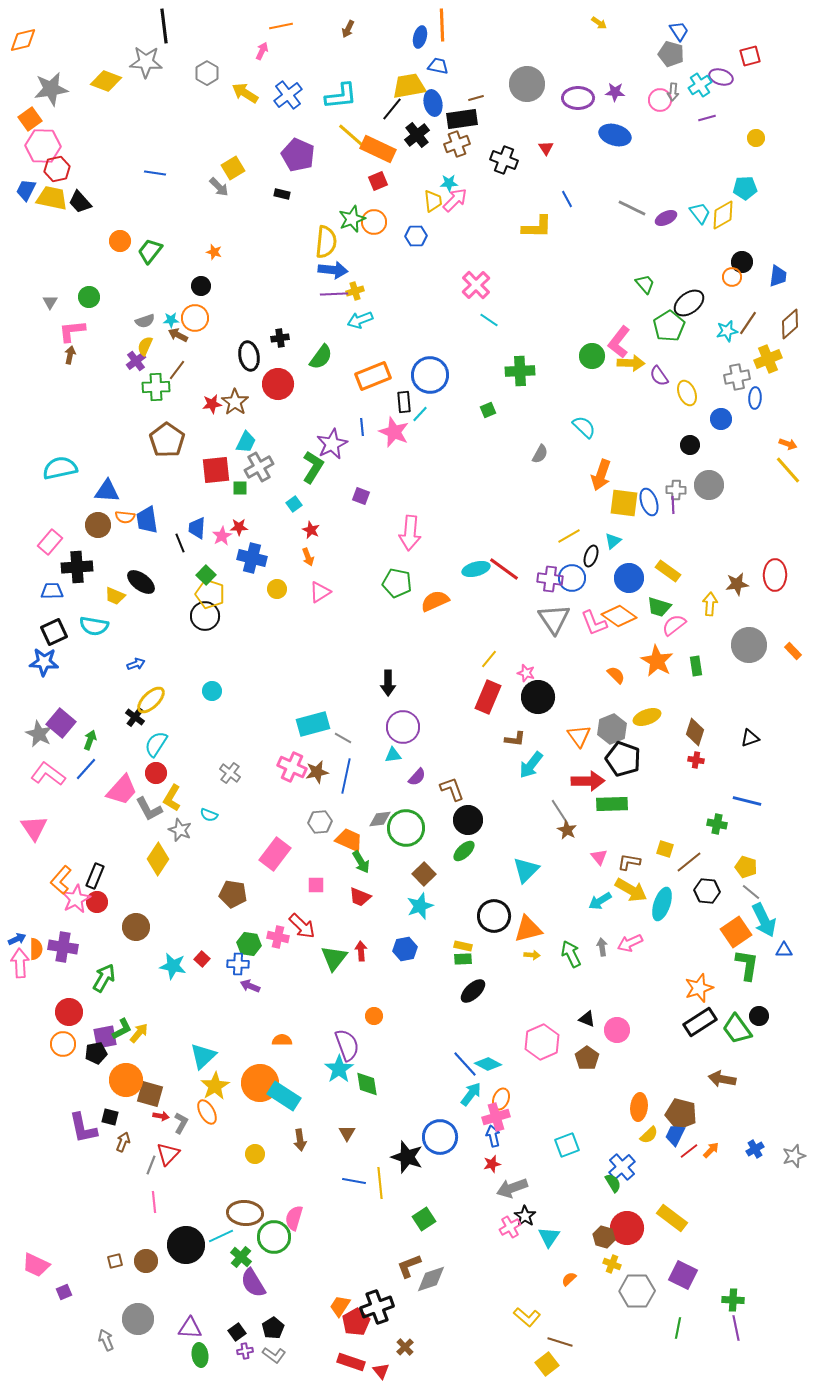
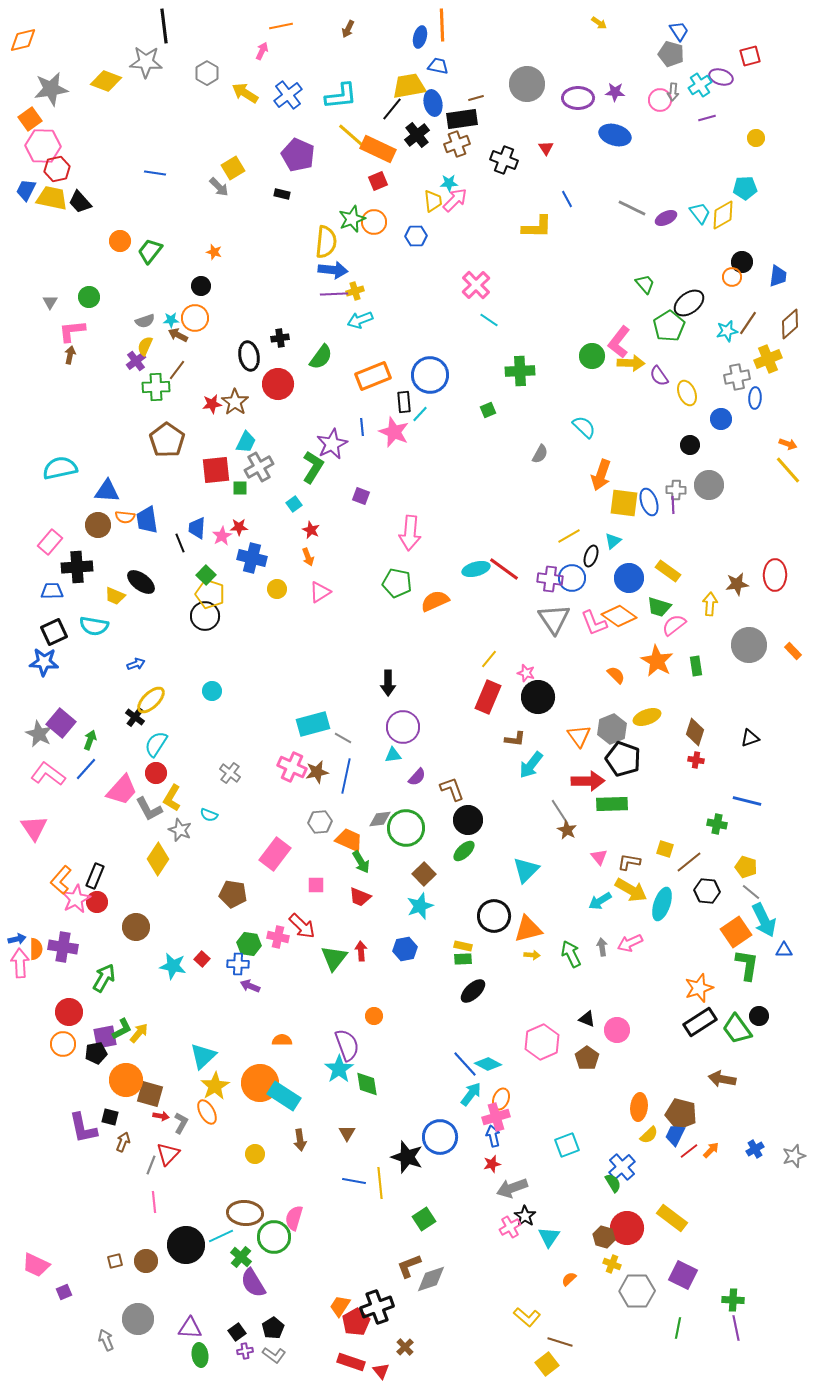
blue arrow at (17, 939): rotated 12 degrees clockwise
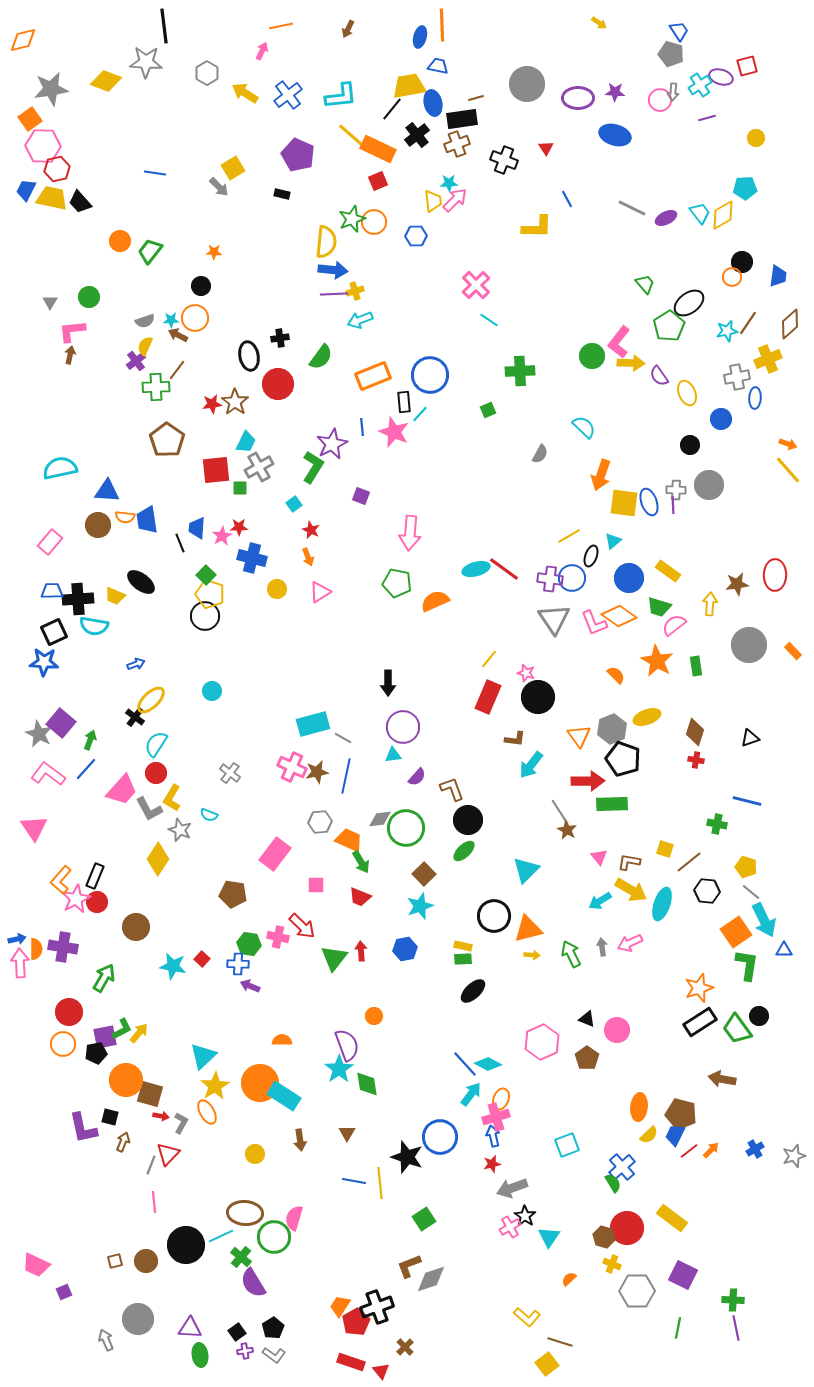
red square at (750, 56): moved 3 px left, 10 px down
orange star at (214, 252): rotated 14 degrees counterclockwise
black cross at (77, 567): moved 1 px right, 32 px down
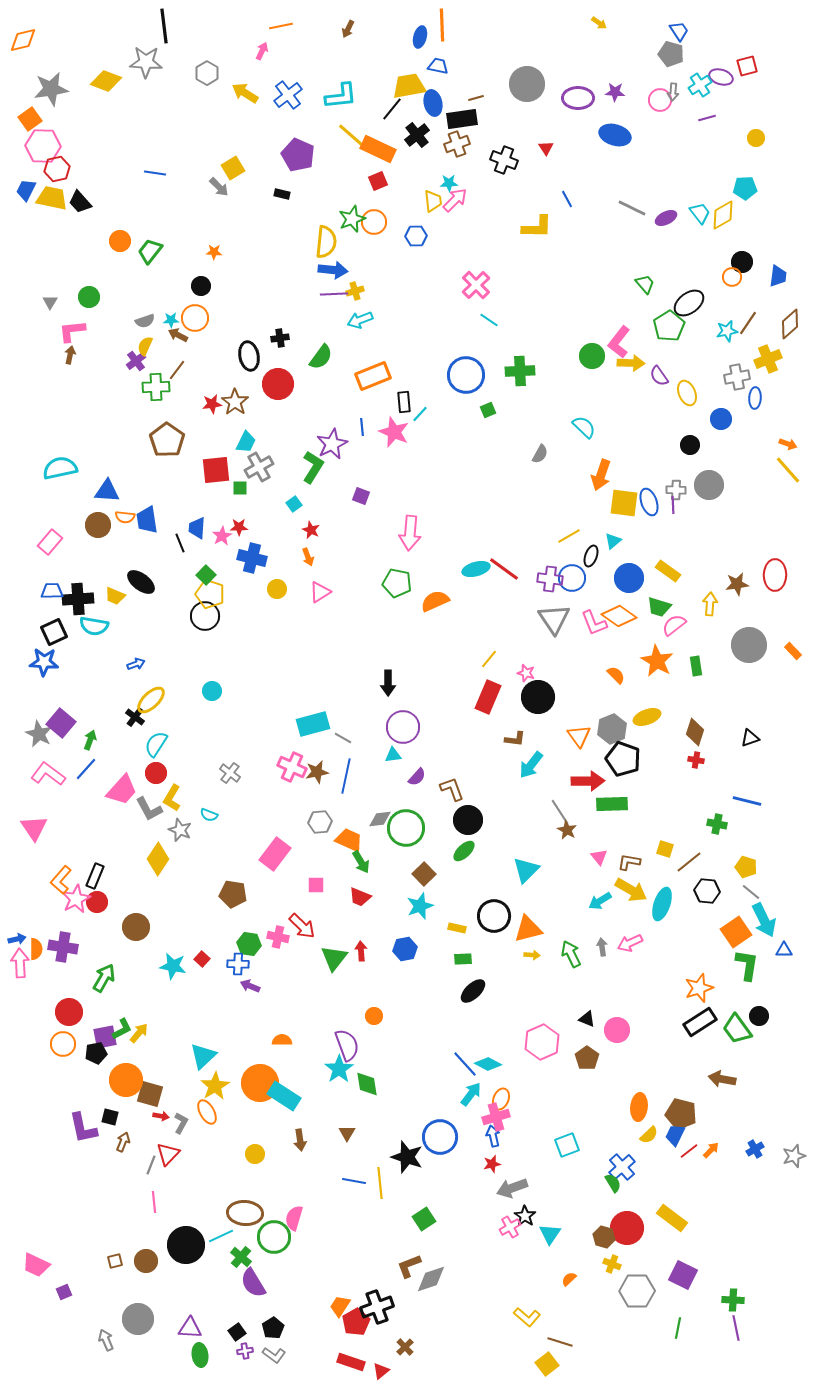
blue circle at (430, 375): moved 36 px right
yellow rectangle at (463, 946): moved 6 px left, 18 px up
cyan triangle at (549, 1237): moved 1 px right, 3 px up
red triangle at (381, 1371): rotated 30 degrees clockwise
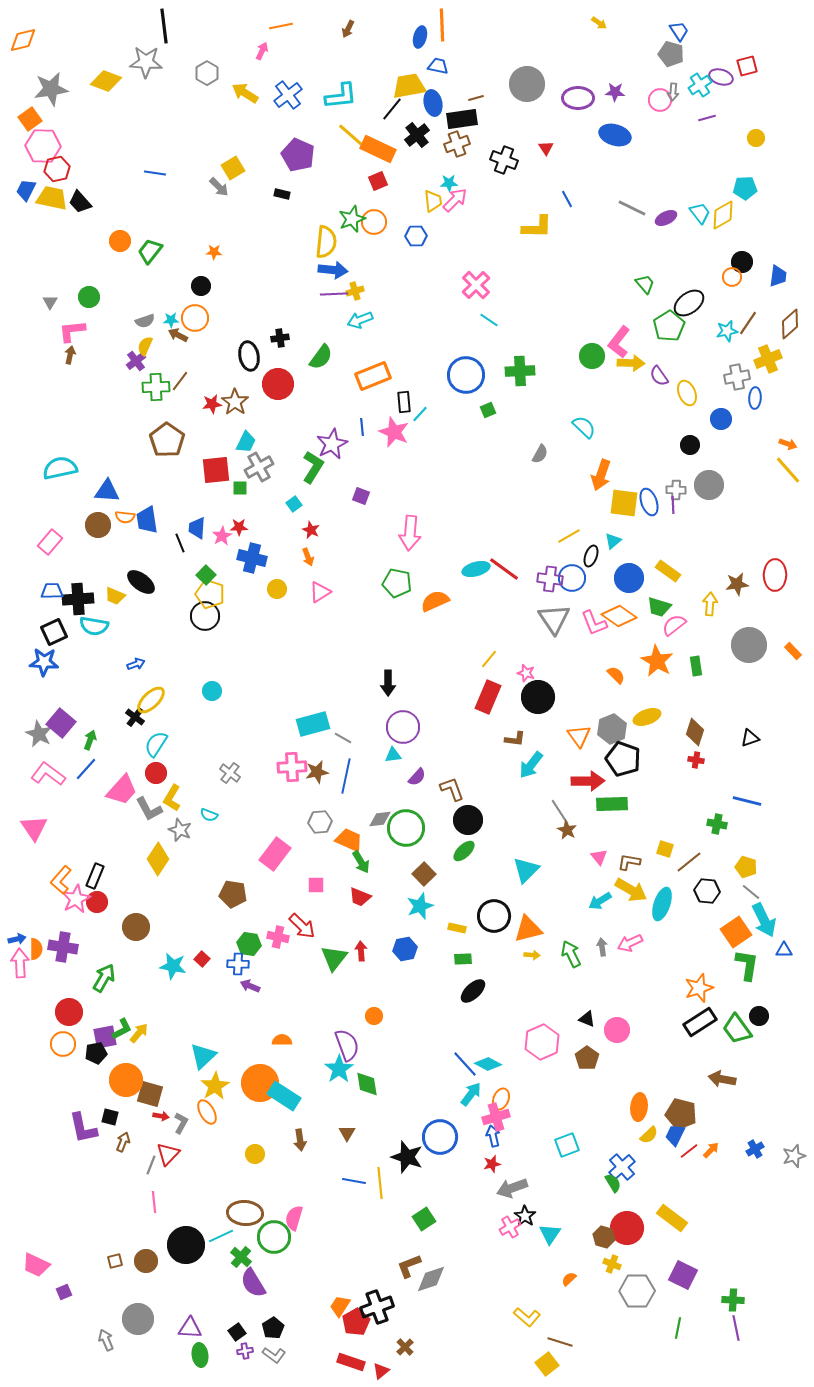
brown line at (177, 370): moved 3 px right, 11 px down
pink cross at (292, 767): rotated 28 degrees counterclockwise
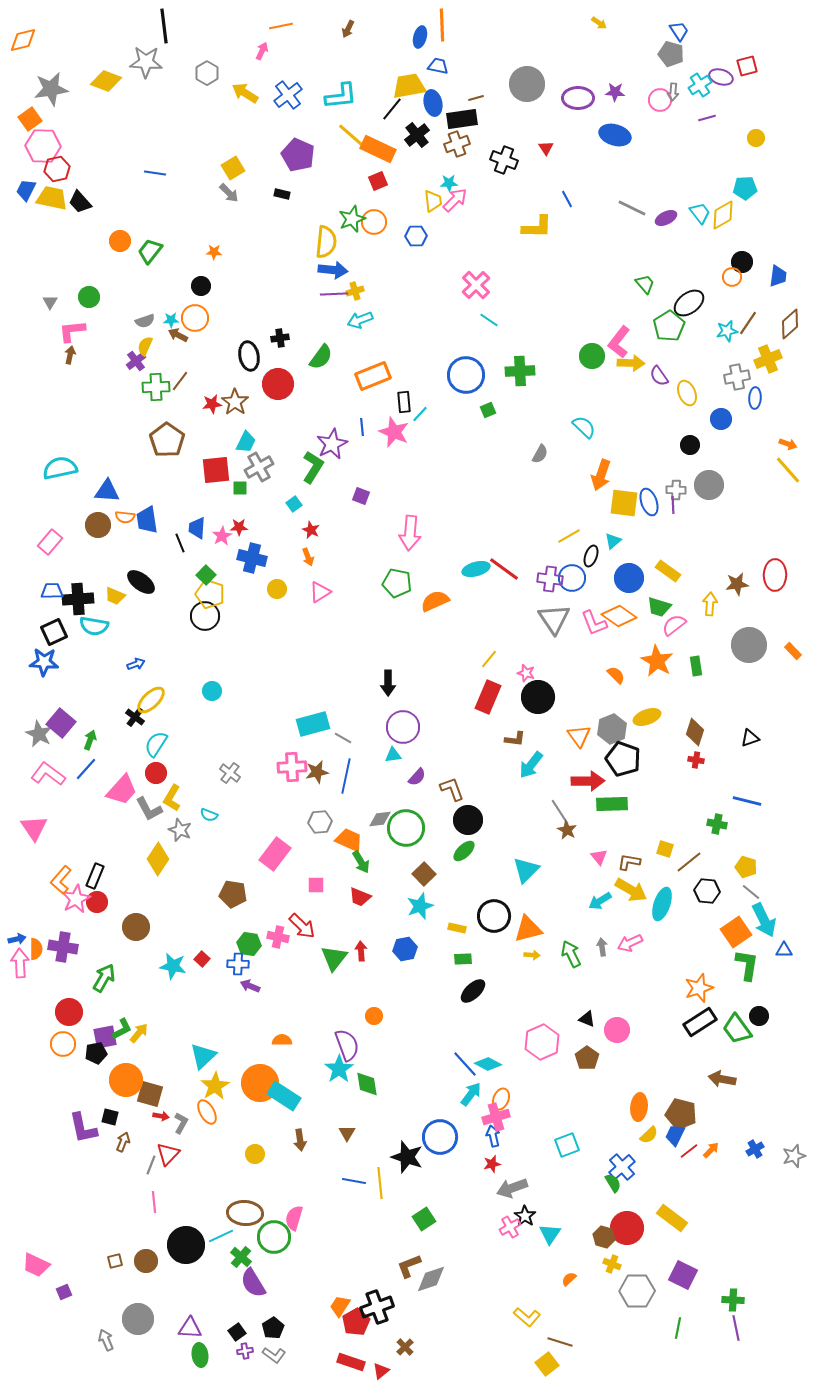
gray arrow at (219, 187): moved 10 px right, 6 px down
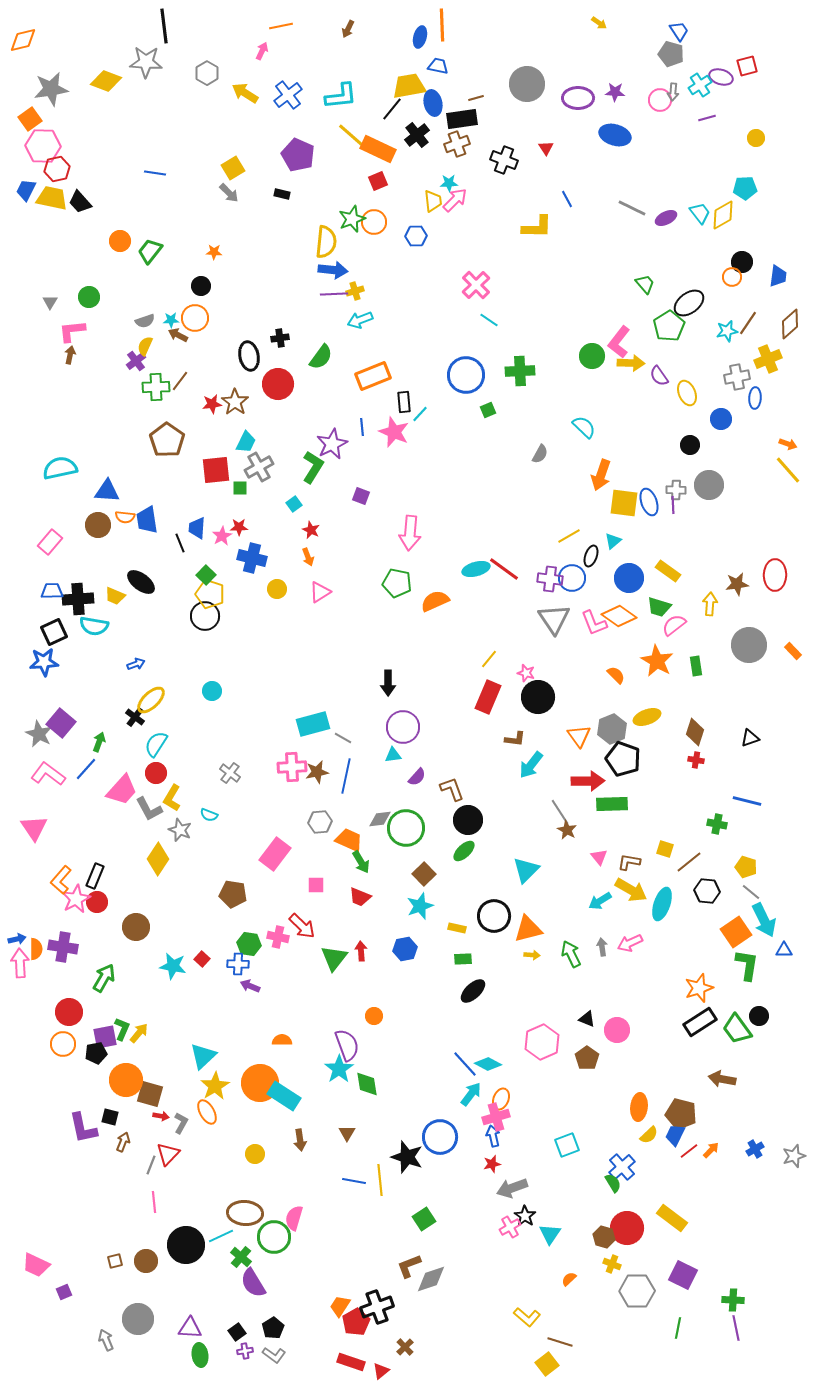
blue star at (44, 662): rotated 8 degrees counterclockwise
green arrow at (90, 740): moved 9 px right, 2 px down
green L-shape at (122, 1029): rotated 40 degrees counterclockwise
yellow line at (380, 1183): moved 3 px up
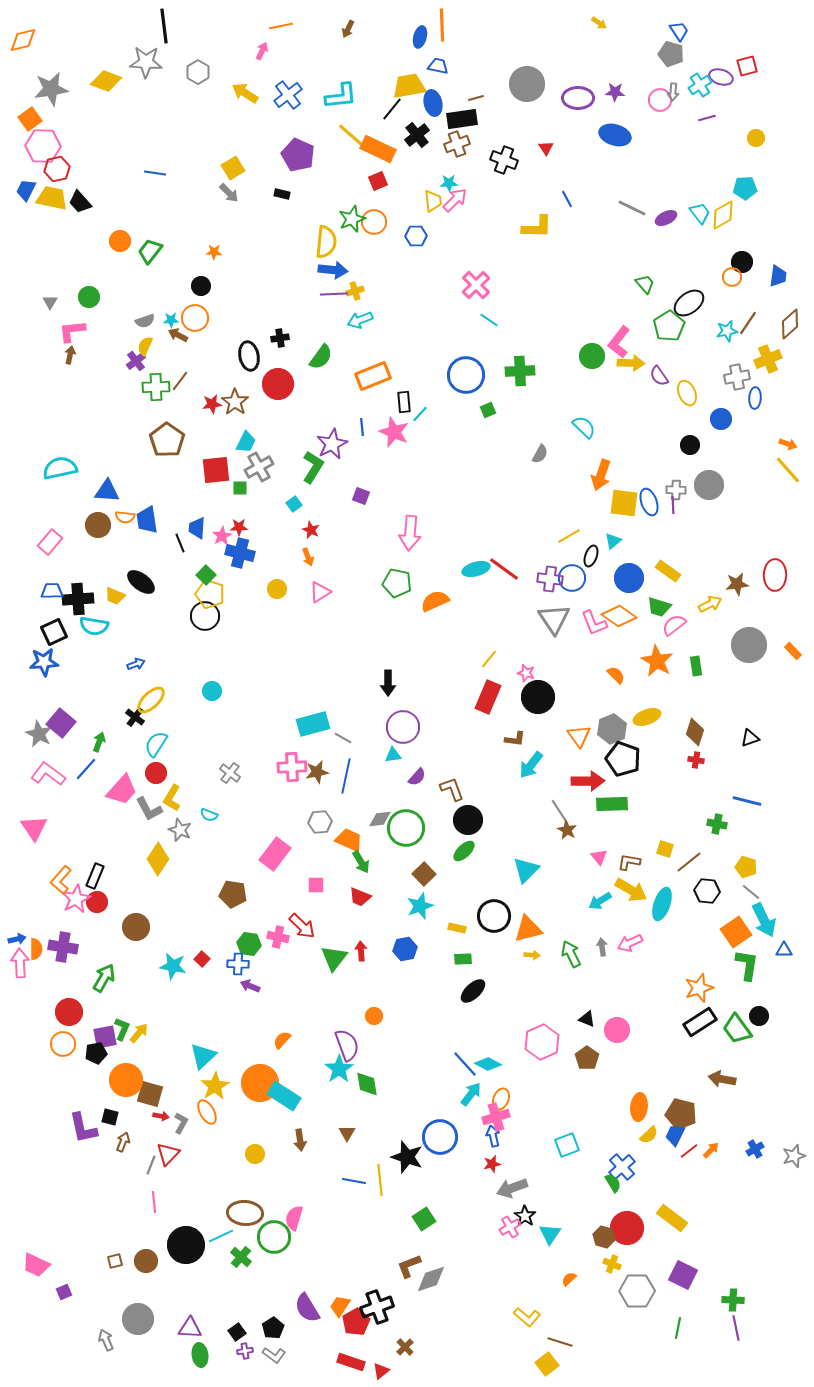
gray hexagon at (207, 73): moved 9 px left, 1 px up
blue cross at (252, 558): moved 12 px left, 5 px up
yellow arrow at (710, 604): rotated 60 degrees clockwise
orange semicircle at (282, 1040): rotated 48 degrees counterclockwise
purple semicircle at (253, 1283): moved 54 px right, 25 px down
